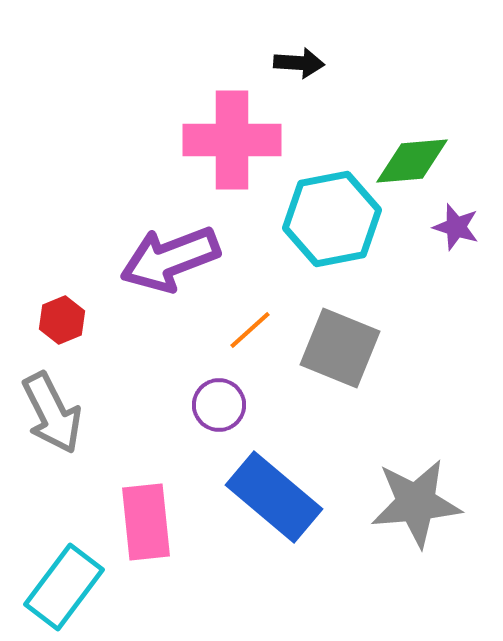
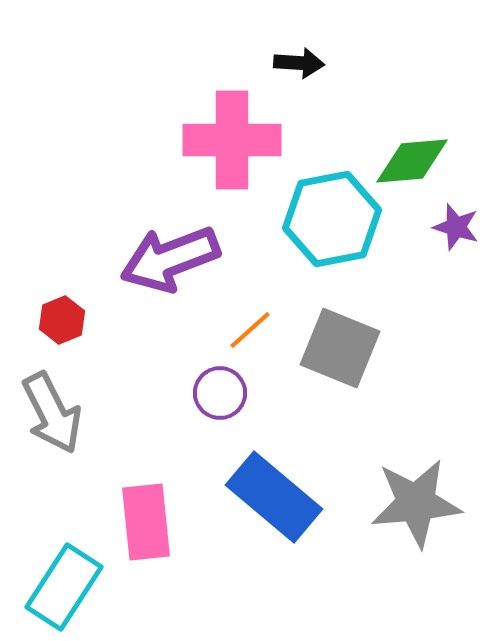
purple circle: moved 1 px right, 12 px up
cyan rectangle: rotated 4 degrees counterclockwise
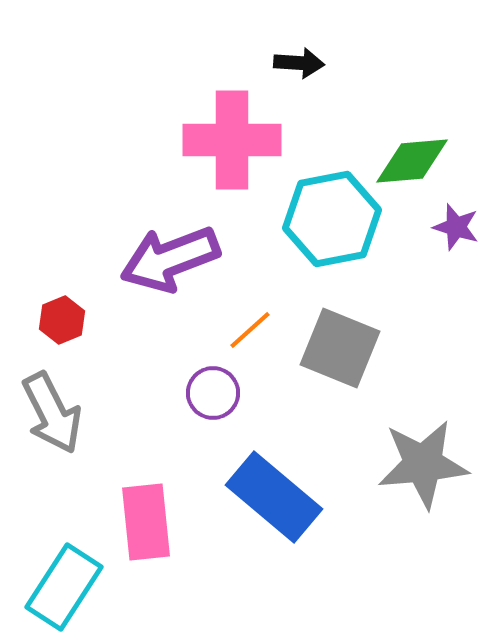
purple circle: moved 7 px left
gray star: moved 7 px right, 39 px up
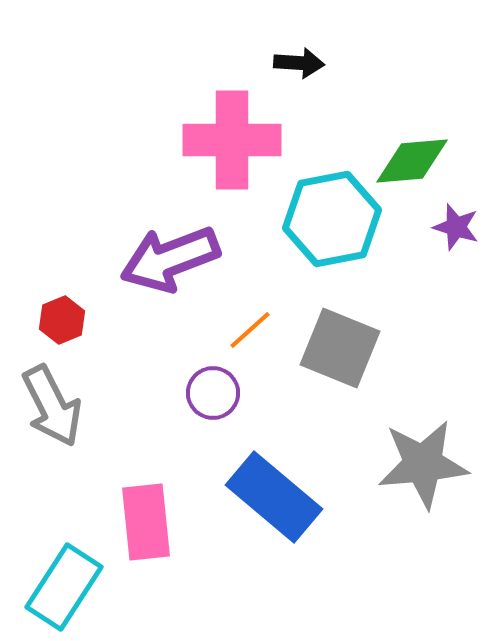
gray arrow: moved 7 px up
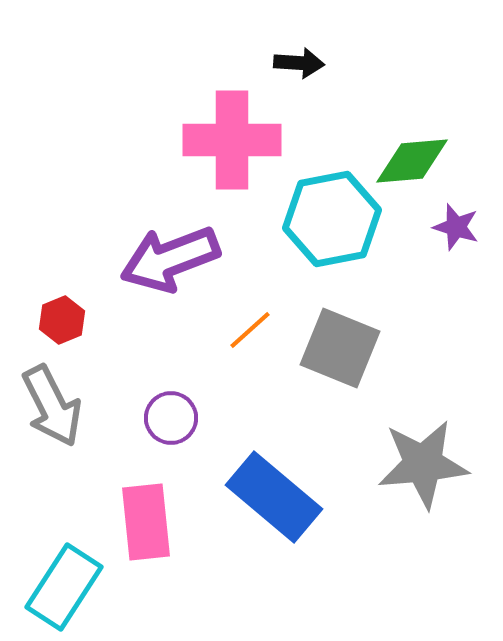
purple circle: moved 42 px left, 25 px down
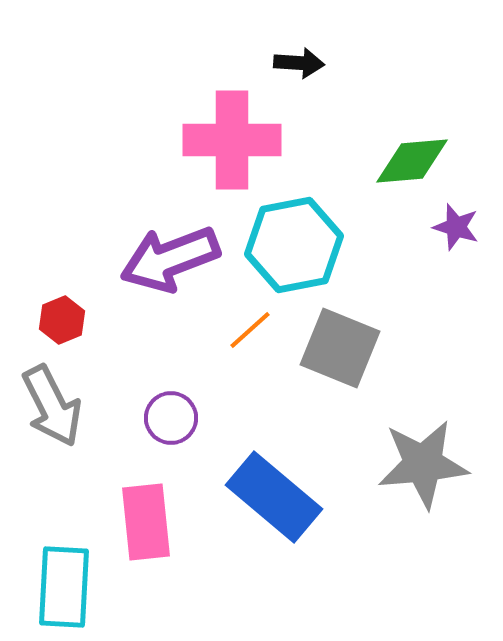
cyan hexagon: moved 38 px left, 26 px down
cyan rectangle: rotated 30 degrees counterclockwise
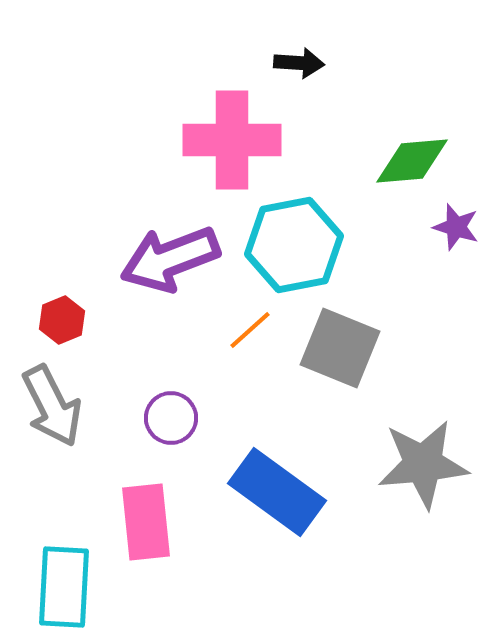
blue rectangle: moved 3 px right, 5 px up; rotated 4 degrees counterclockwise
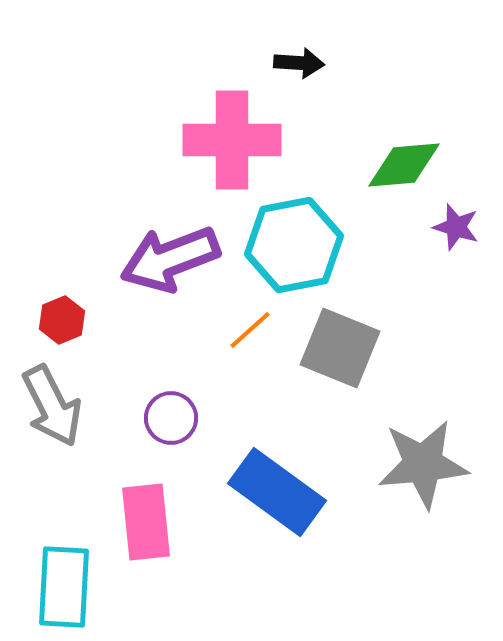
green diamond: moved 8 px left, 4 px down
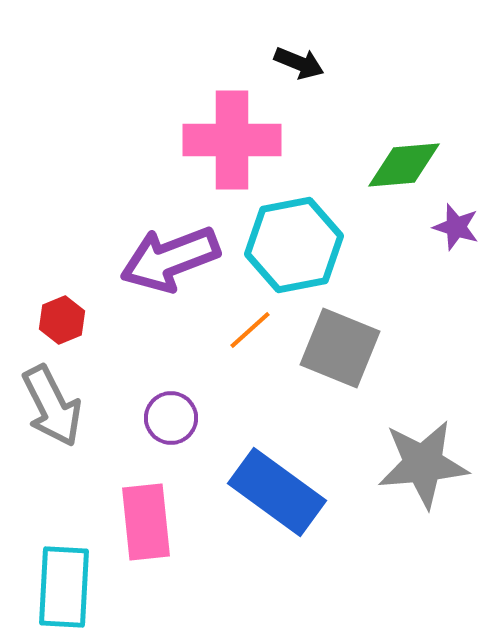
black arrow: rotated 18 degrees clockwise
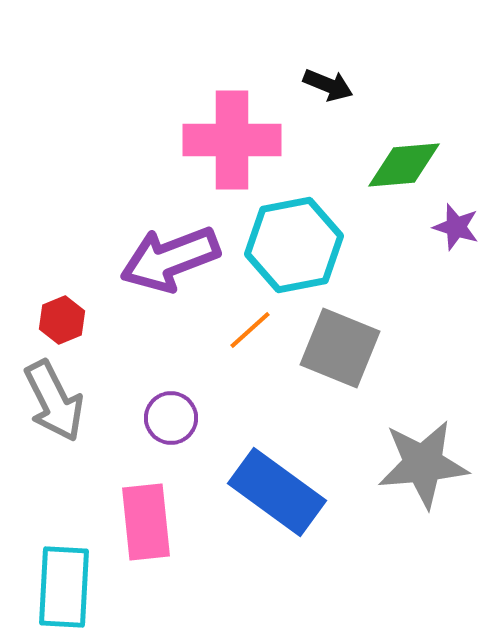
black arrow: moved 29 px right, 22 px down
gray arrow: moved 2 px right, 5 px up
